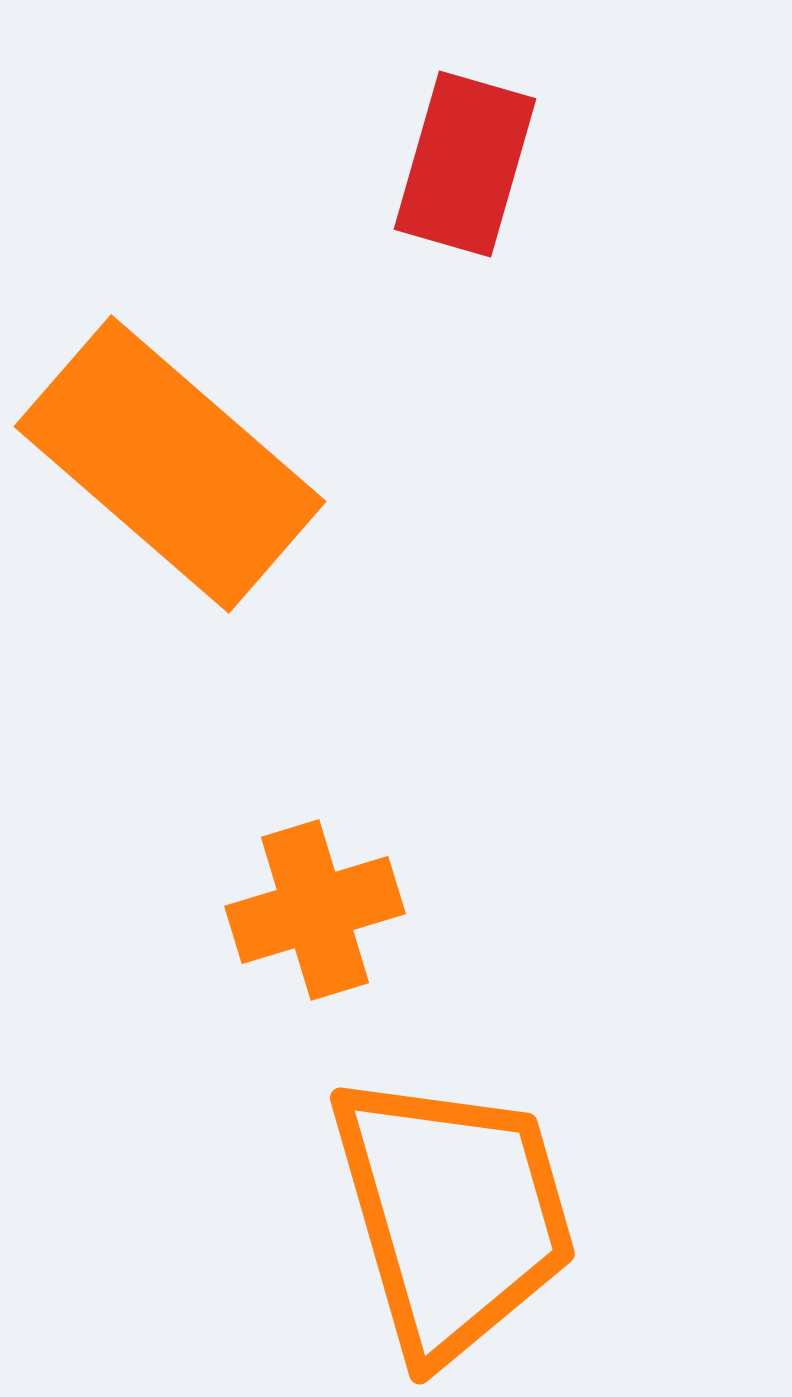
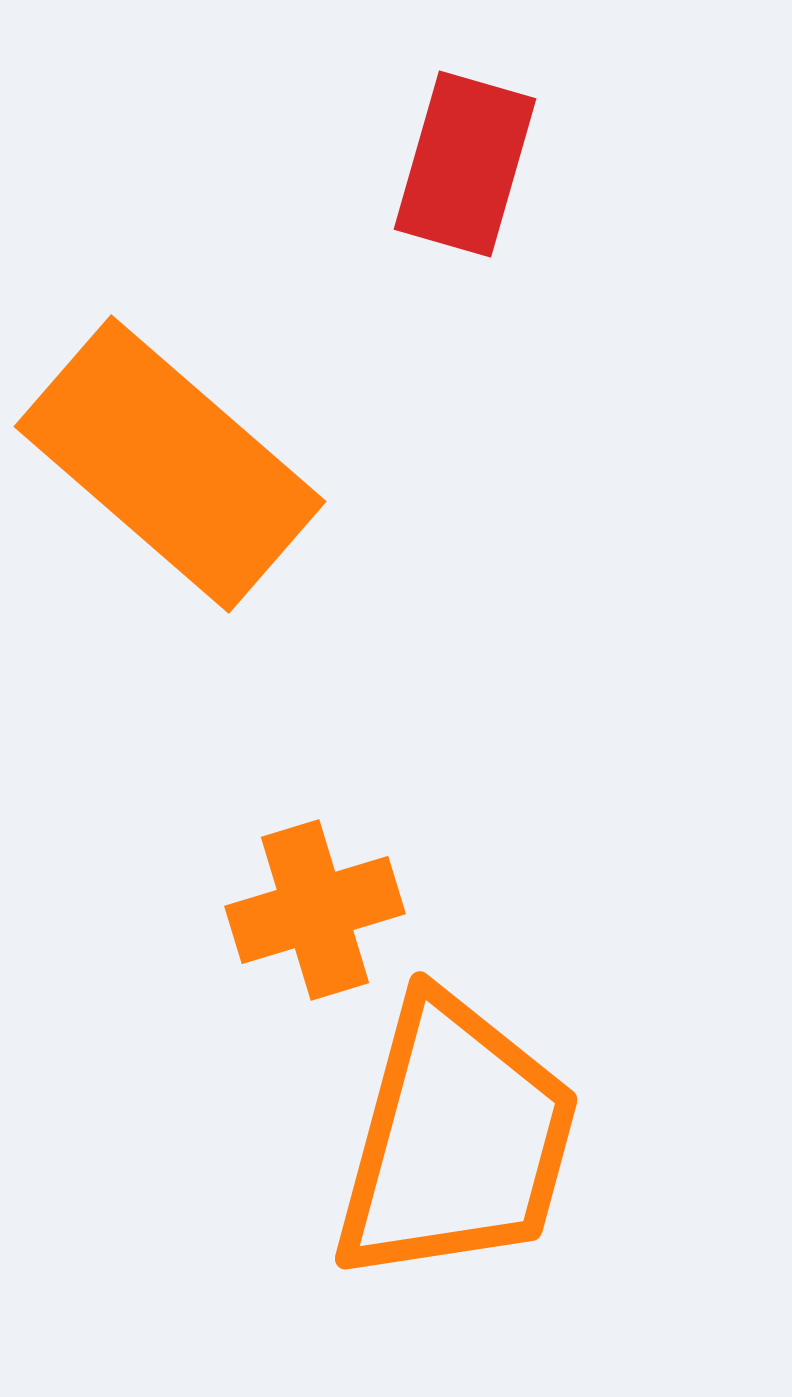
orange trapezoid: moved 3 px right, 75 px up; rotated 31 degrees clockwise
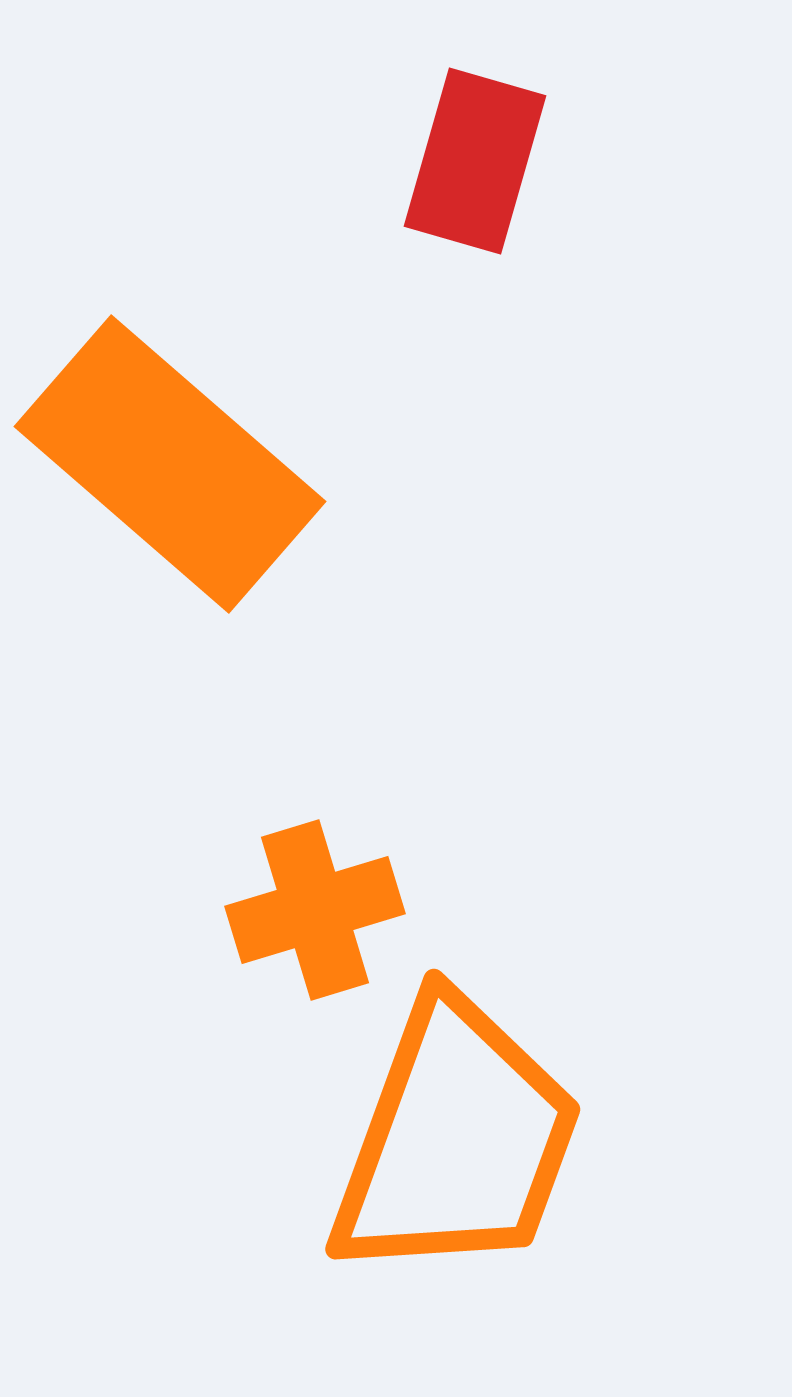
red rectangle: moved 10 px right, 3 px up
orange trapezoid: rotated 5 degrees clockwise
